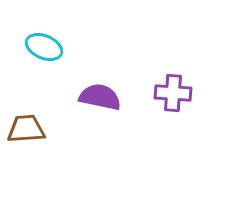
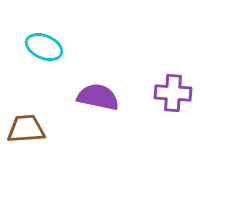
purple semicircle: moved 2 px left
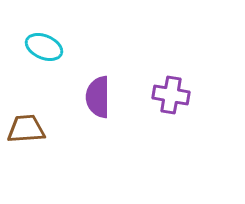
purple cross: moved 2 px left, 2 px down; rotated 6 degrees clockwise
purple semicircle: rotated 102 degrees counterclockwise
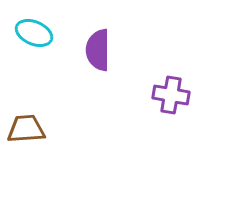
cyan ellipse: moved 10 px left, 14 px up
purple semicircle: moved 47 px up
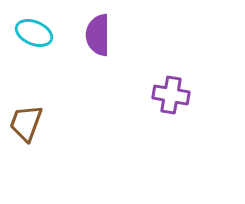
purple semicircle: moved 15 px up
brown trapezoid: moved 6 px up; rotated 66 degrees counterclockwise
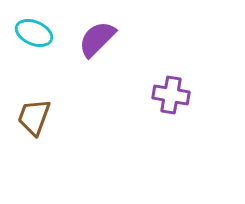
purple semicircle: moved 1 px left, 4 px down; rotated 45 degrees clockwise
brown trapezoid: moved 8 px right, 6 px up
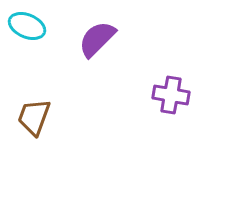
cyan ellipse: moved 7 px left, 7 px up
